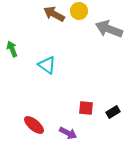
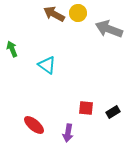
yellow circle: moved 1 px left, 2 px down
purple arrow: rotated 72 degrees clockwise
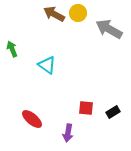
gray arrow: rotated 8 degrees clockwise
red ellipse: moved 2 px left, 6 px up
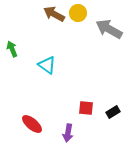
red ellipse: moved 5 px down
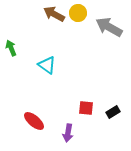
gray arrow: moved 2 px up
green arrow: moved 1 px left, 1 px up
red ellipse: moved 2 px right, 3 px up
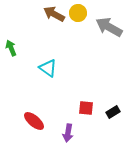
cyan triangle: moved 1 px right, 3 px down
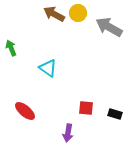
black rectangle: moved 2 px right, 2 px down; rotated 48 degrees clockwise
red ellipse: moved 9 px left, 10 px up
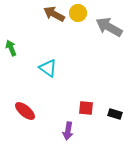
purple arrow: moved 2 px up
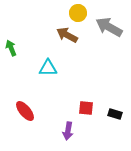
brown arrow: moved 13 px right, 21 px down
cyan triangle: rotated 36 degrees counterclockwise
red ellipse: rotated 10 degrees clockwise
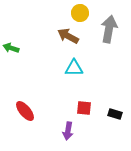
yellow circle: moved 2 px right
gray arrow: moved 2 px down; rotated 72 degrees clockwise
brown arrow: moved 1 px right, 1 px down
green arrow: rotated 49 degrees counterclockwise
cyan triangle: moved 26 px right
red square: moved 2 px left
